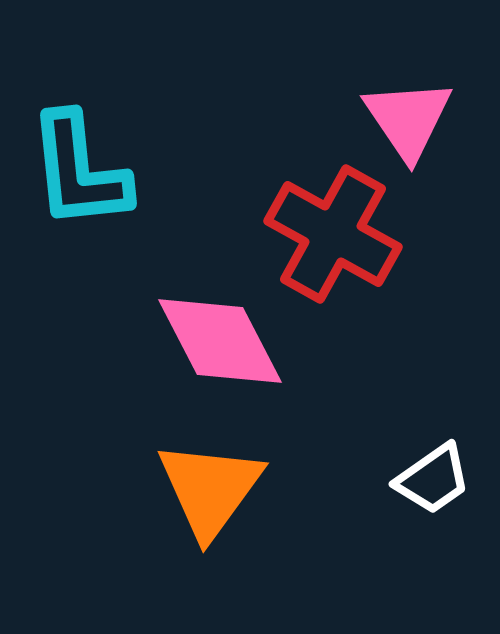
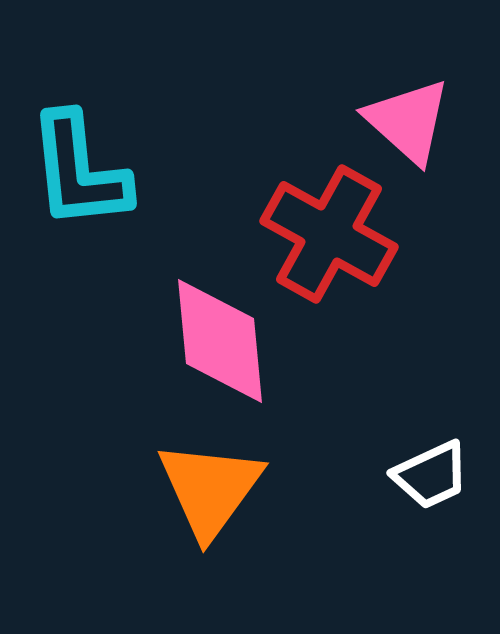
pink triangle: moved 2 px down; rotated 14 degrees counterclockwise
red cross: moved 4 px left
pink diamond: rotated 22 degrees clockwise
white trapezoid: moved 2 px left, 4 px up; rotated 10 degrees clockwise
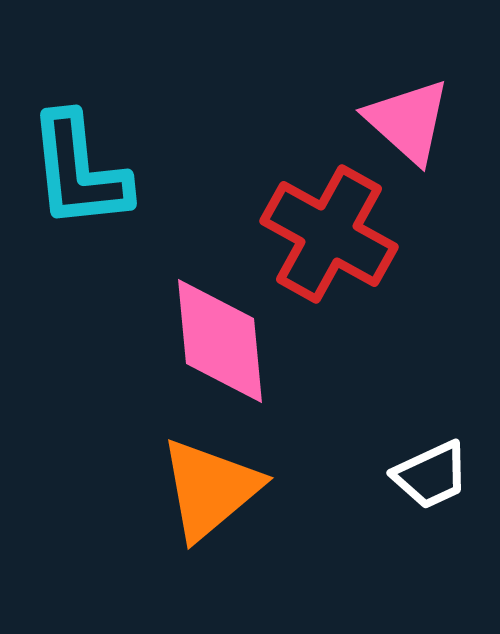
orange triangle: rotated 14 degrees clockwise
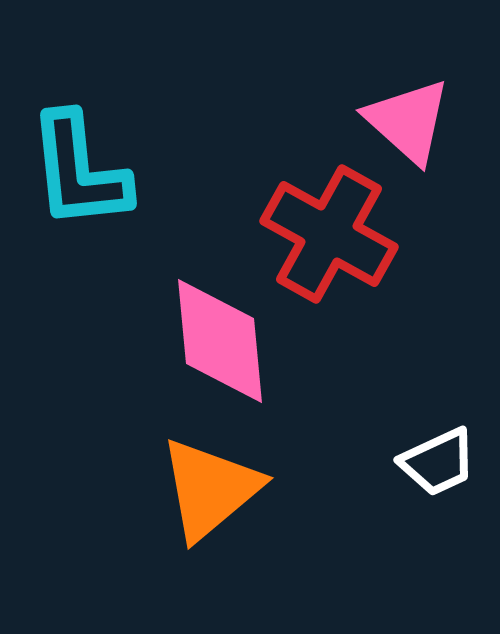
white trapezoid: moved 7 px right, 13 px up
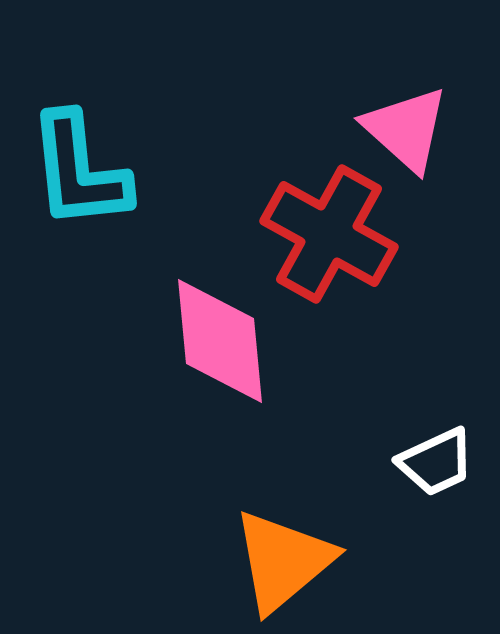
pink triangle: moved 2 px left, 8 px down
white trapezoid: moved 2 px left
orange triangle: moved 73 px right, 72 px down
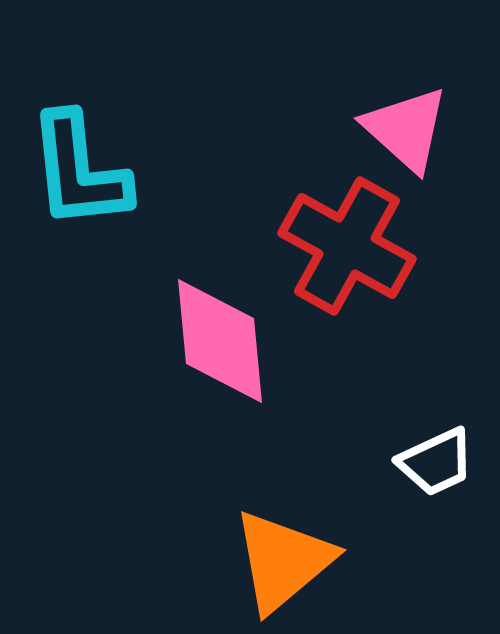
red cross: moved 18 px right, 12 px down
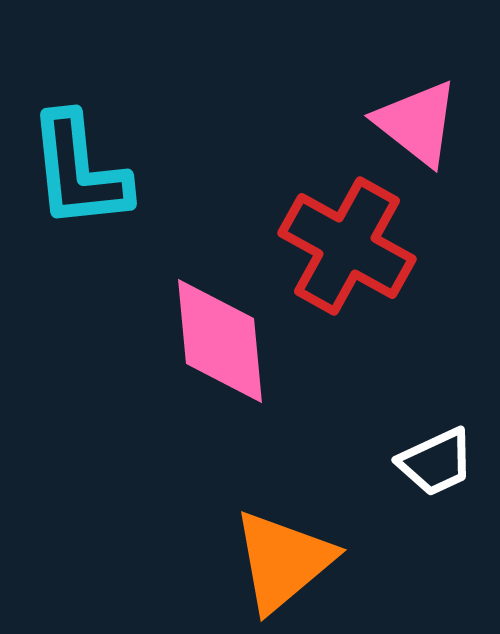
pink triangle: moved 11 px right, 6 px up; rotated 4 degrees counterclockwise
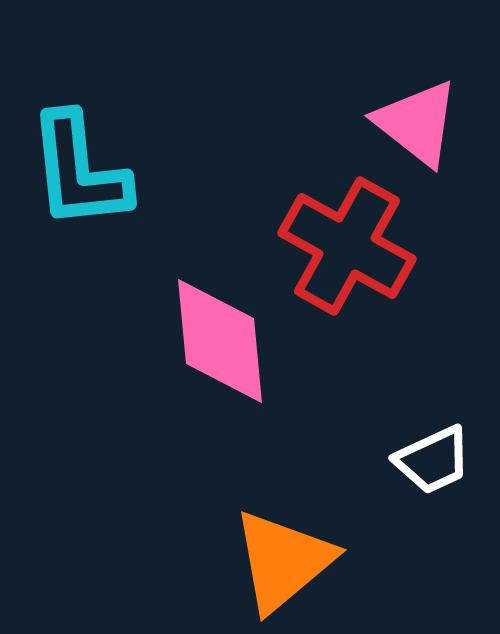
white trapezoid: moved 3 px left, 2 px up
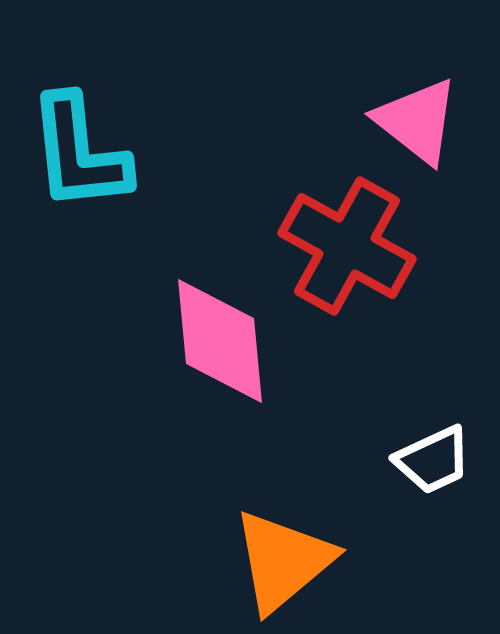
pink triangle: moved 2 px up
cyan L-shape: moved 18 px up
